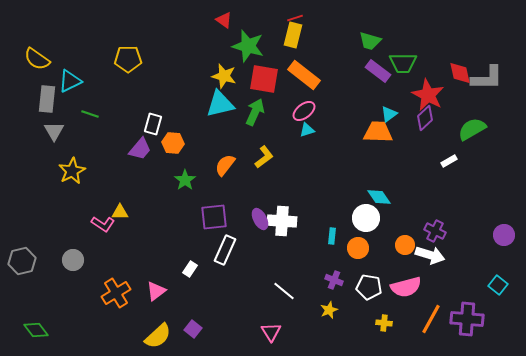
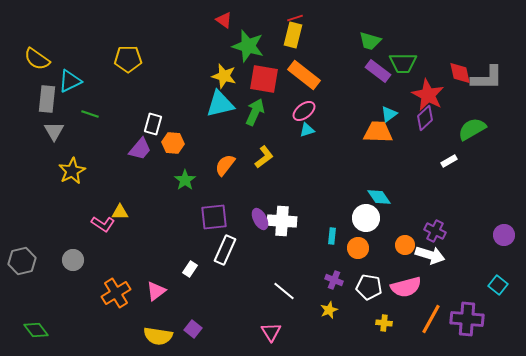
yellow semicircle at (158, 336): rotated 52 degrees clockwise
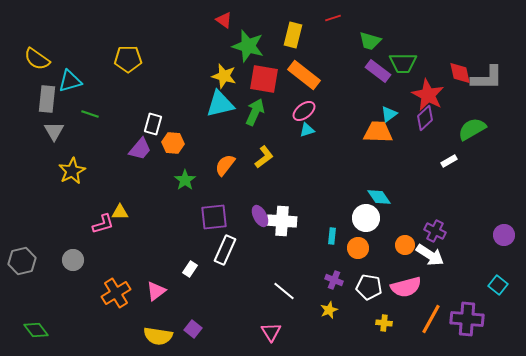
red line at (295, 18): moved 38 px right
cyan triangle at (70, 81): rotated 10 degrees clockwise
purple ellipse at (260, 219): moved 3 px up
pink L-shape at (103, 224): rotated 50 degrees counterclockwise
white arrow at (430, 255): rotated 16 degrees clockwise
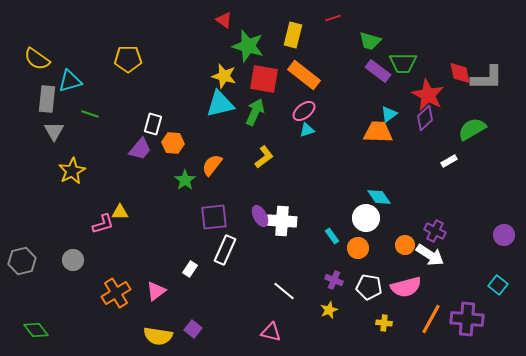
orange semicircle at (225, 165): moved 13 px left
cyan rectangle at (332, 236): rotated 42 degrees counterclockwise
pink triangle at (271, 332): rotated 45 degrees counterclockwise
